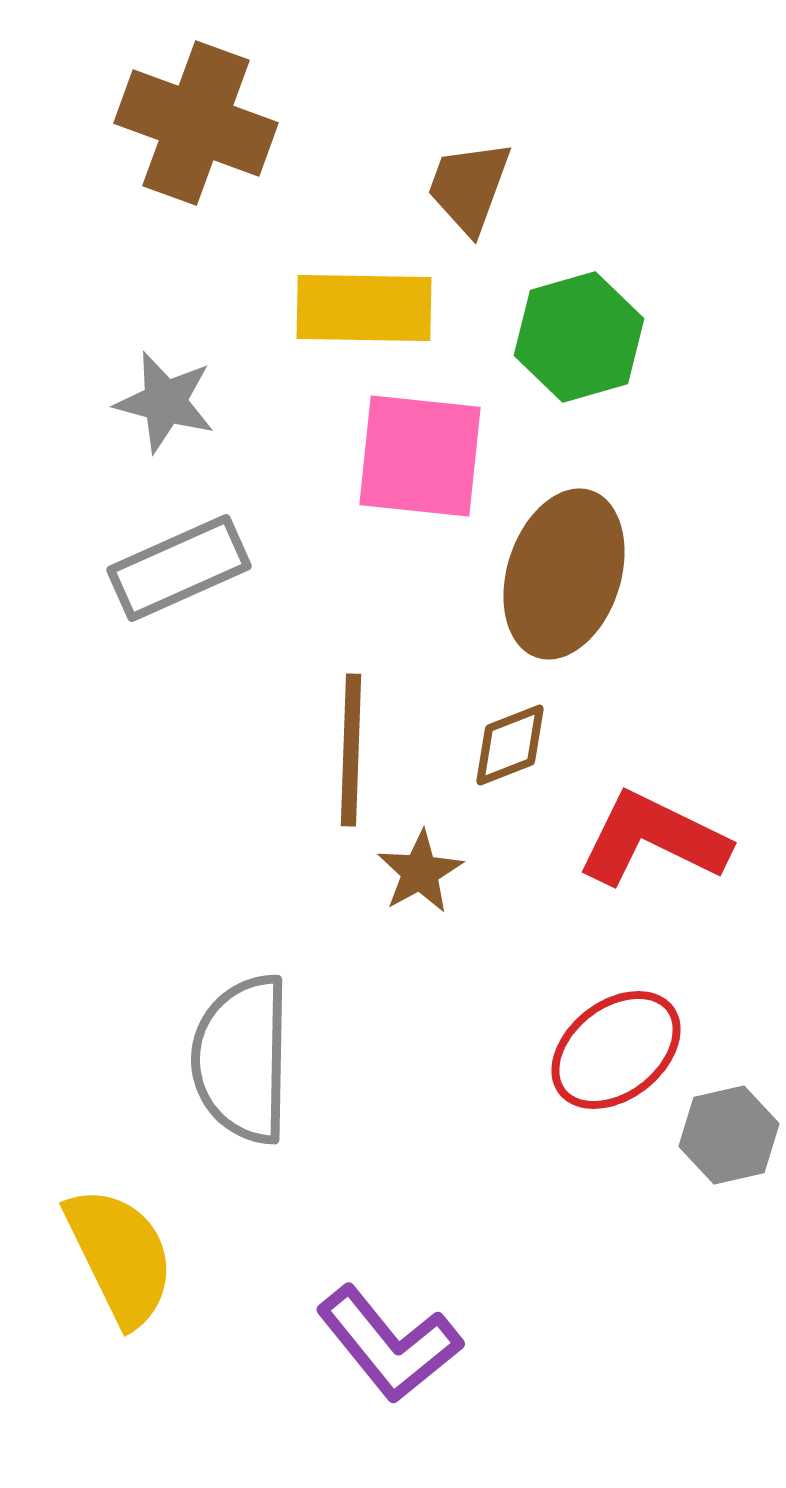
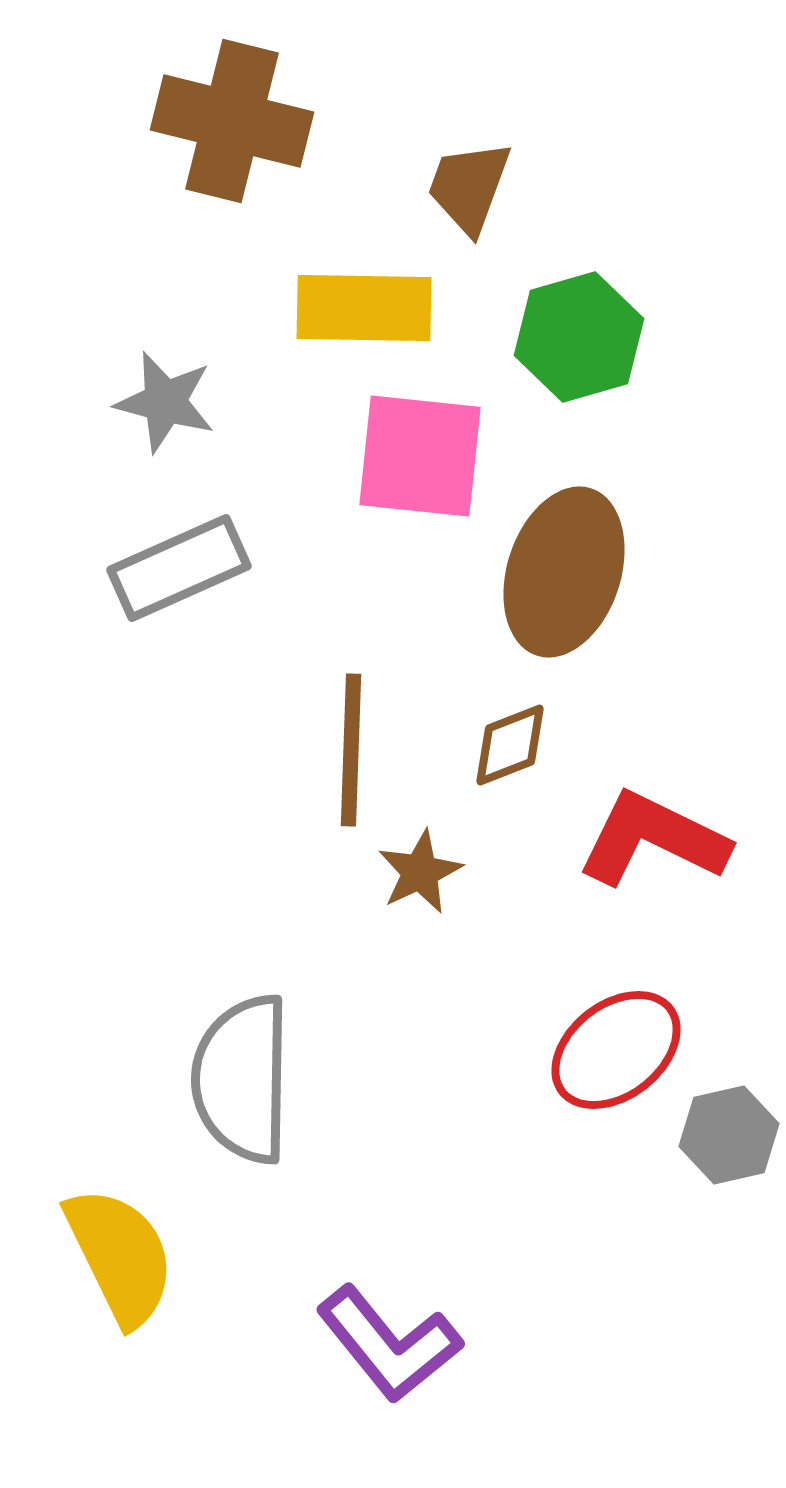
brown cross: moved 36 px right, 2 px up; rotated 6 degrees counterclockwise
brown ellipse: moved 2 px up
brown star: rotated 4 degrees clockwise
gray semicircle: moved 20 px down
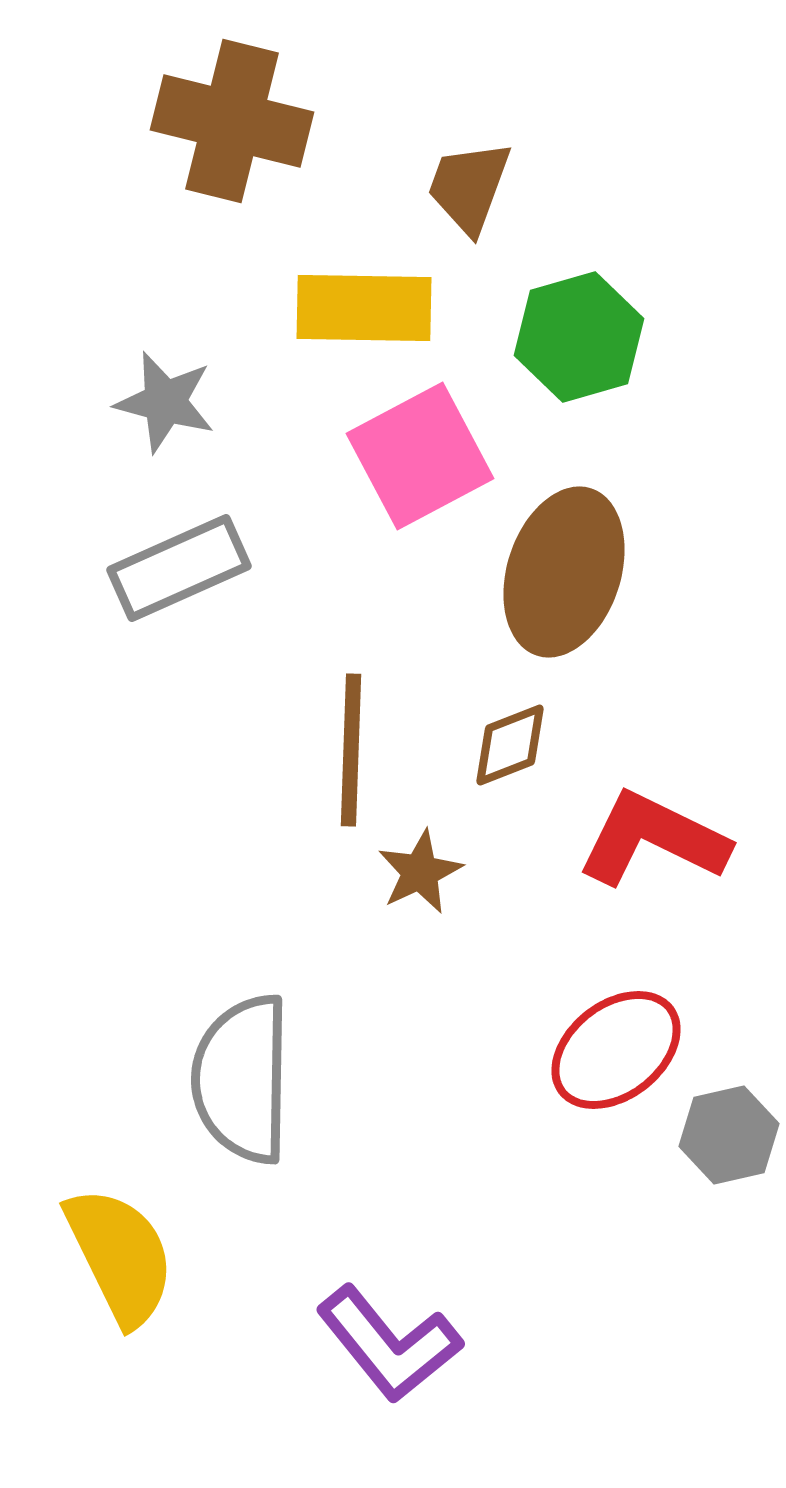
pink square: rotated 34 degrees counterclockwise
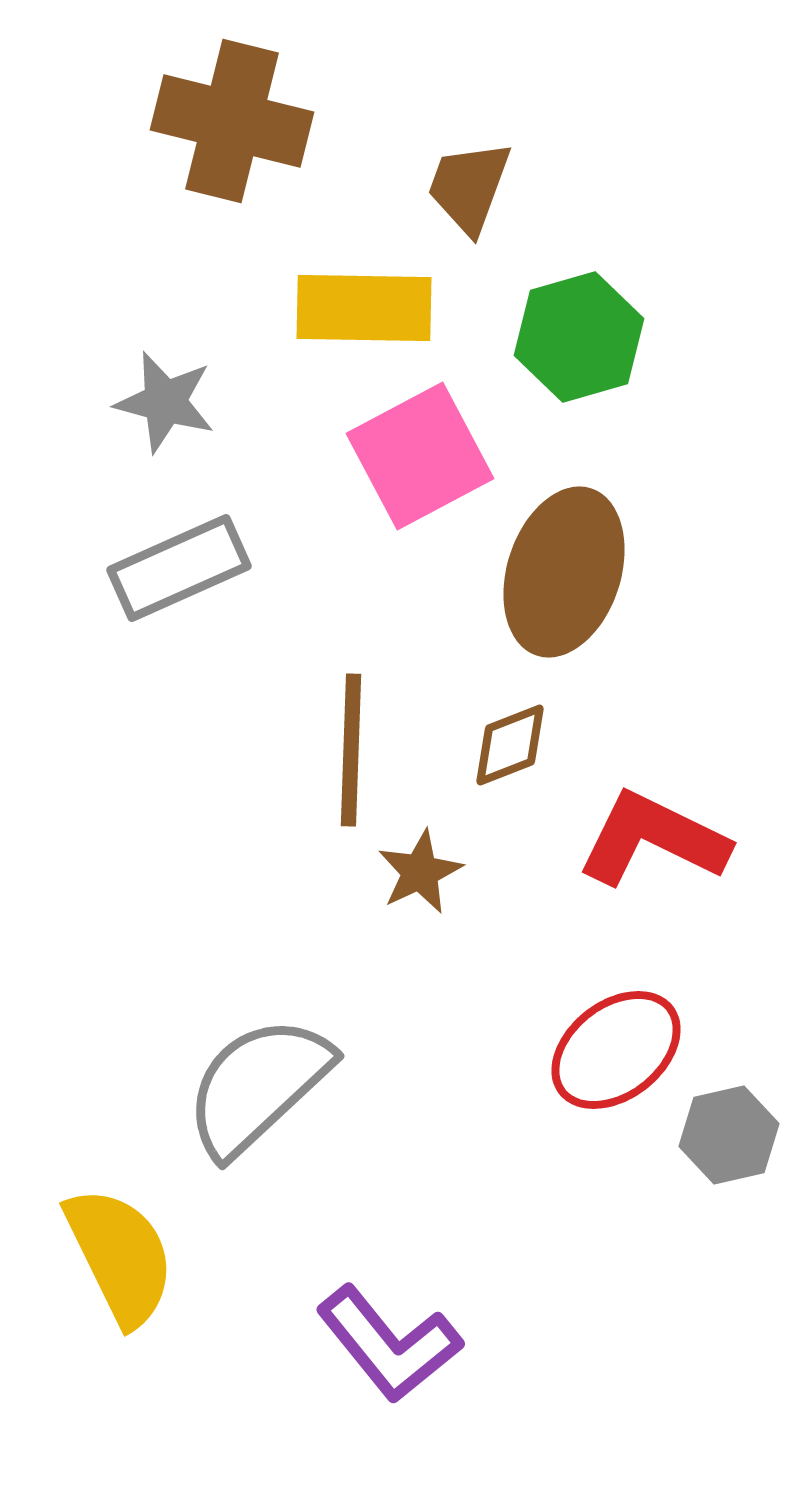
gray semicircle: moved 16 px right, 7 px down; rotated 46 degrees clockwise
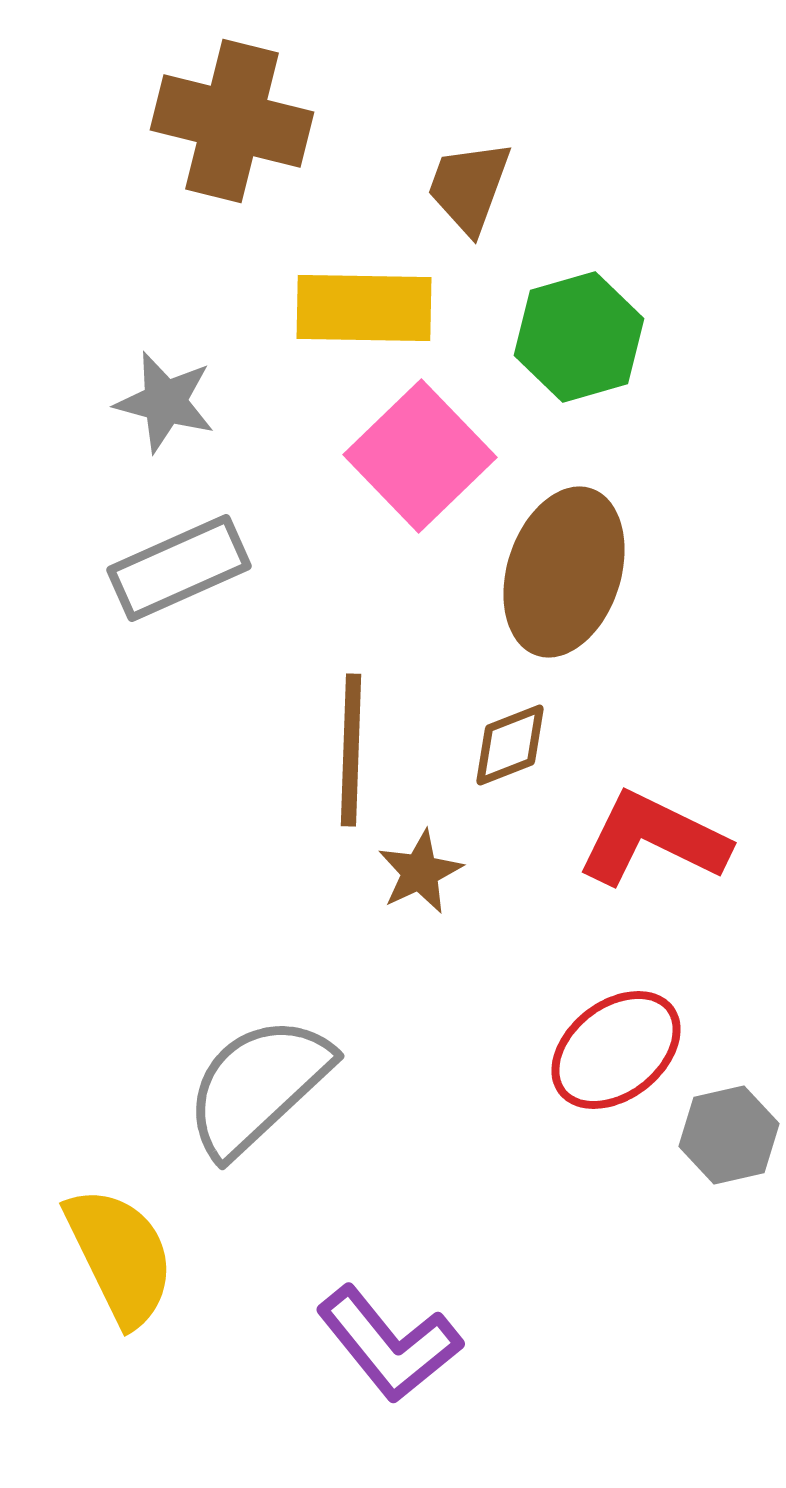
pink square: rotated 16 degrees counterclockwise
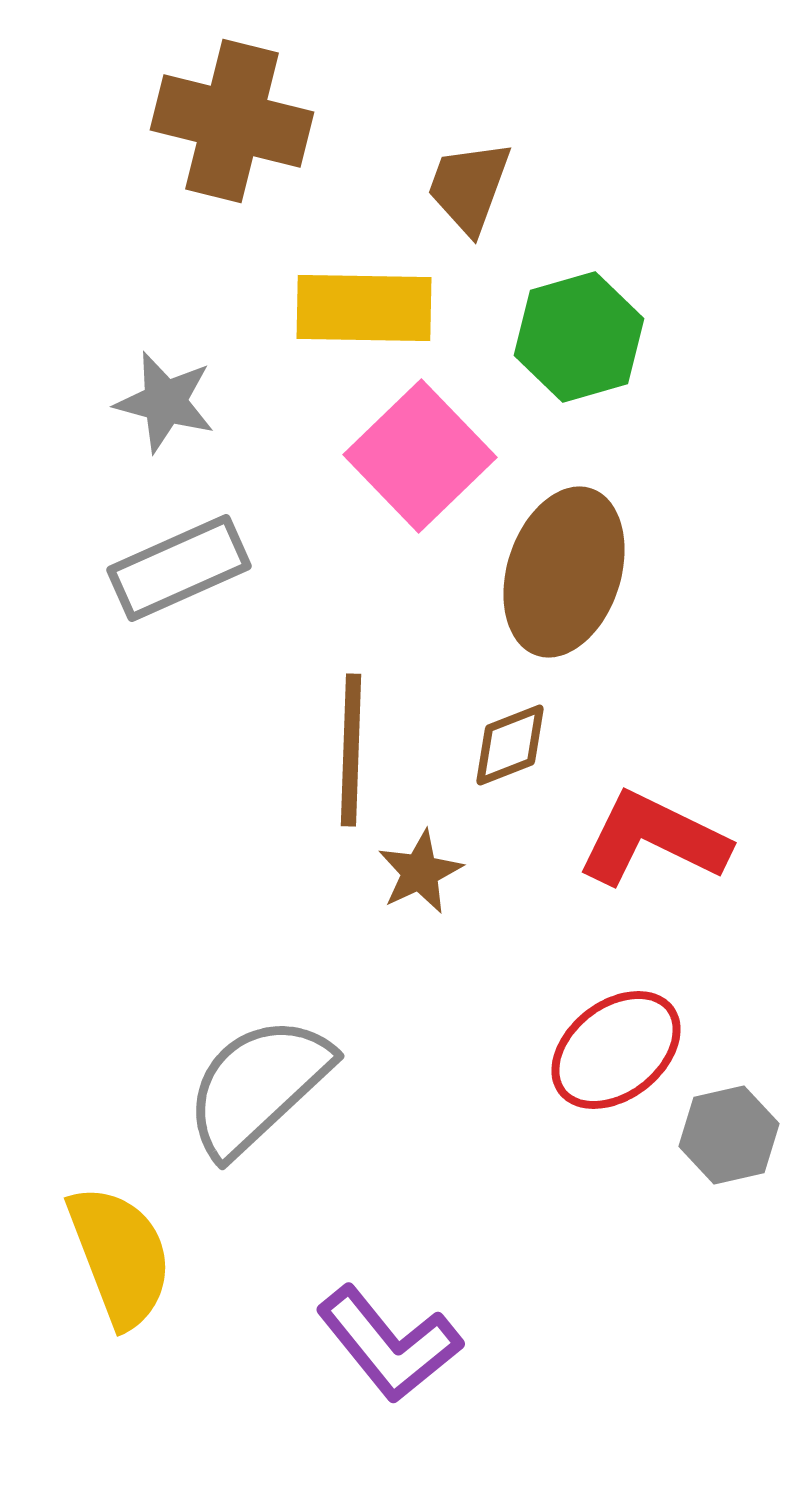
yellow semicircle: rotated 5 degrees clockwise
